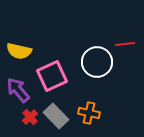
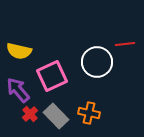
red cross: moved 3 px up
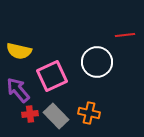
red line: moved 9 px up
red cross: rotated 35 degrees clockwise
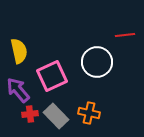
yellow semicircle: rotated 115 degrees counterclockwise
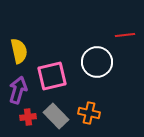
pink square: rotated 12 degrees clockwise
purple arrow: rotated 56 degrees clockwise
red cross: moved 2 px left, 3 px down
